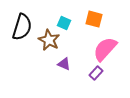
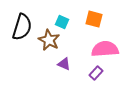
cyan square: moved 2 px left, 1 px up
pink semicircle: rotated 44 degrees clockwise
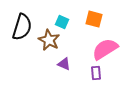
pink semicircle: rotated 28 degrees counterclockwise
purple rectangle: rotated 48 degrees counterclockwise
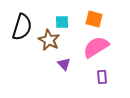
cyan square: rotated 24 degrees counterclockwise
pink semicircle: moved 9 px left, 2 px up
purple triangle: rotated 24 degrees clockwise
purple rectangle: moved 6 px right, 4 px down
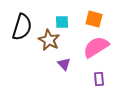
purple rectangle: moved 3 px left, 2 px down
